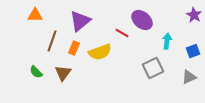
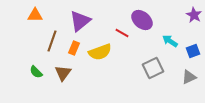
cyan arrow: moved 3 px right; rotated 63 degrees counterclockwise
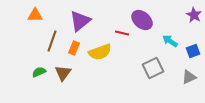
red line: rotated 16 degrees counterclockwise
green semicircle: moved 3 px right; rotated 112 degrees clockwise
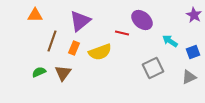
blue square: moved 1 px down
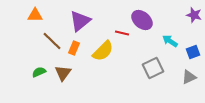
purple star: rotated 14 degrees counterclockwise
brown line: rotated 65 degrees counterclockwise
yellow semicircle: moved 3 px right, 1 px up; rotated 25 degrees counterclockwise
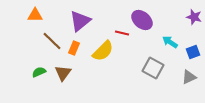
purple star: moved 2 px down
cyan arrow: moved 1 px down
gray square: rotated 35 degrees counterclockwise
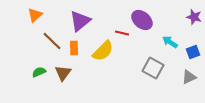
orange triangle: rotated 42 degrees counterclockwise
orange rectangle: rotated 24 degrees counterclockwise
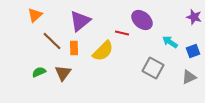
blue square: moved 1 px up
